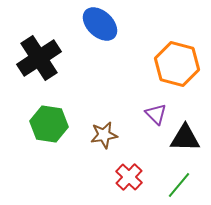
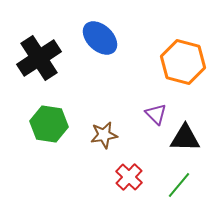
blue ellipse: moved 14 px down
orange hexagon: moved 6 px right, 2 px up
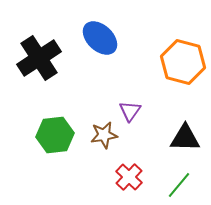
purple triangle: moved 26 px left, 3 px up; rotated 20 degrees clockwise
green hexagon: moved 6 px right, 11 px down; rotated 15 degrees counterclockwise
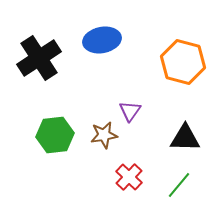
blue ellipse: moved 2 px right, 2 px down; rotated 54 degrees counterclockwise
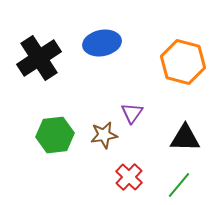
blue ellipse: moved 3 px down
purple triangle: moved 2 px right, 2 px down
